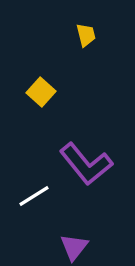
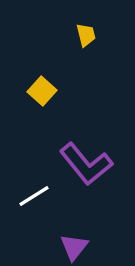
yellow square: moved 1 px right, 1 px up
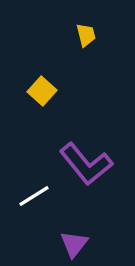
purple triangle: moved 3 px up
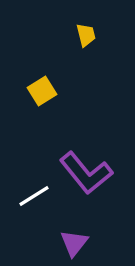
yellow square: rotated 16 degrees clockwise
purple L-shape: moved 9 px down
purple triangle: moved 1 px up
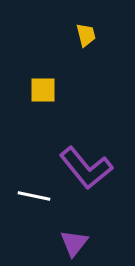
yellow square: moved 1 px right, 1 px up; rotated 32 degrees clockwise
purple L-shape: moved 5 px up
white line: rotated 44 degrees clockwise
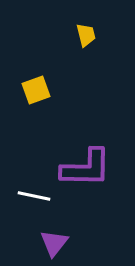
yellow square: moved 7 px left; rotated 20 degrees counterclockwise
purple L-shape: rotated 50 degrees counterclockwise
purple triangle: moved 20 px left
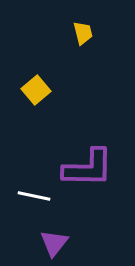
yellow trapezoid: moved 3 px left, 2 px up
yellow square: rotated 20 degrees counterclockwise
purple L-shape: moved 2 px right
